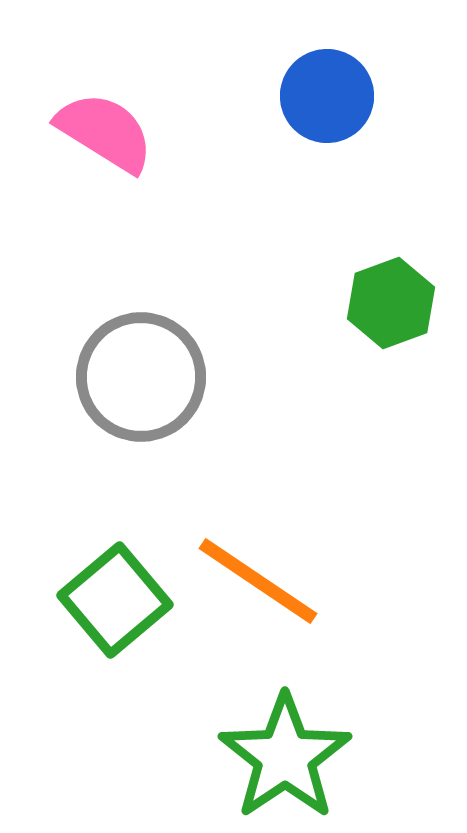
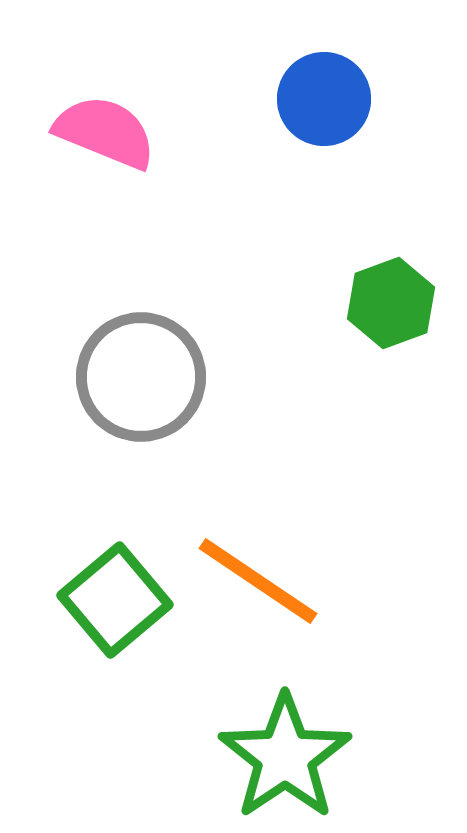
blue circle: moved 3 px left, 3 px down
pink semicircle: rotated 10 degrees counterclockwise
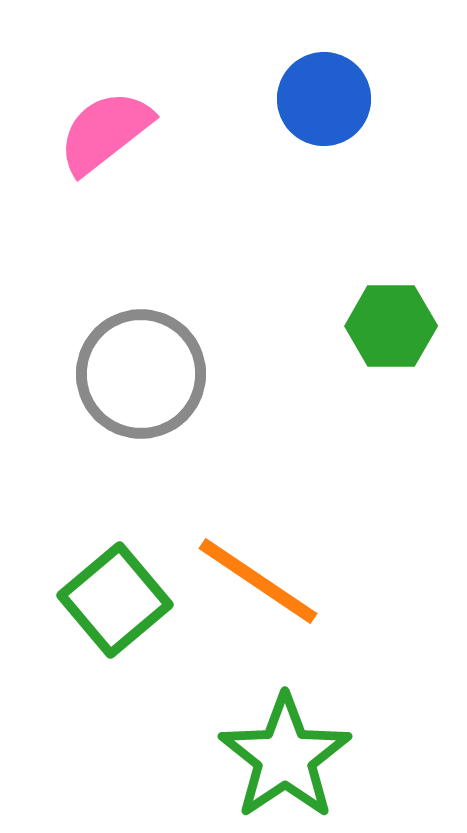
pink semicircle: rotated 60 degrees counterclockwise
green hexagon: moved 23 px down; rotated 20 degrees clockwise
gray circle: moved 3 px up
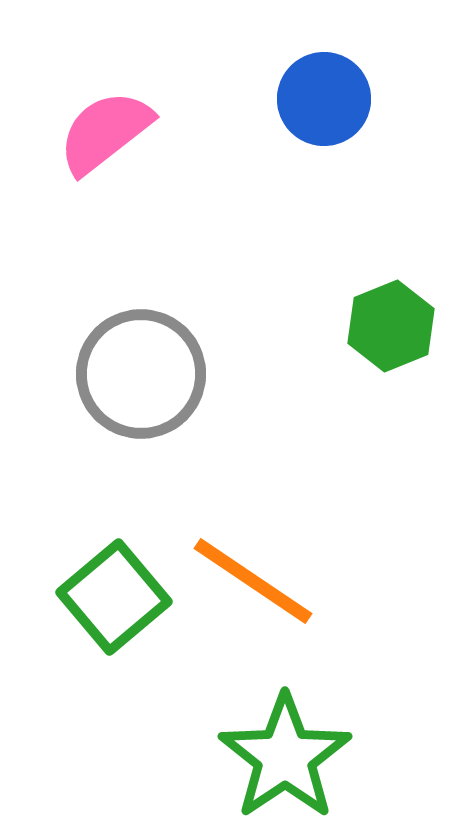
green hexagon: rotated 22 degrees counterclockwise
orange line: moved 5 px left
green square: moved 1 px left, 3 px up
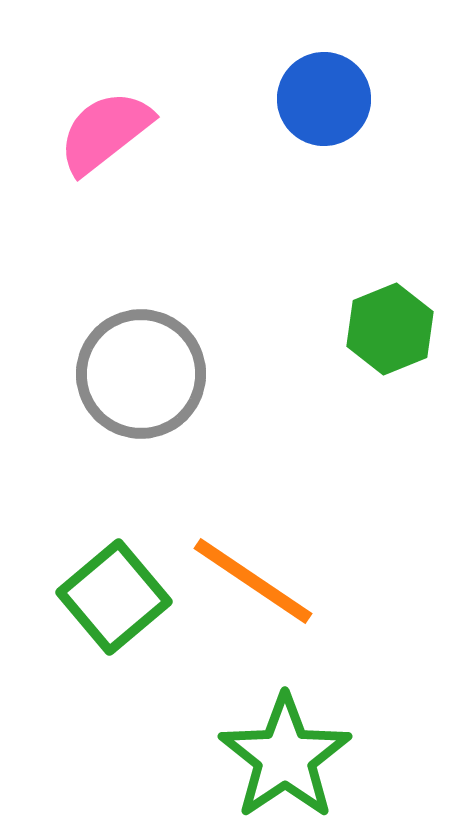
green hexagon: moved 1 px left, 3 px down
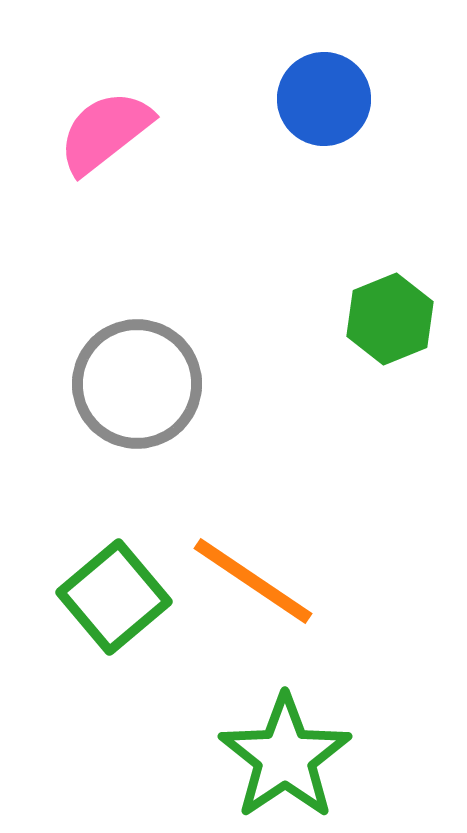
green hexagon: moved 10 px up
gray circle: moved 4 px left, 10 px down
